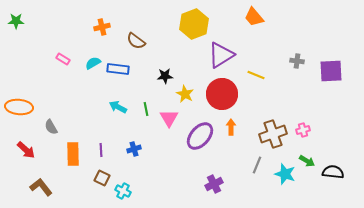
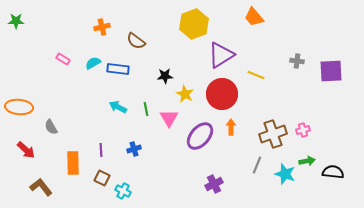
orange rectangle: moved 9 px down
green arrow: rotated 42 degrees counterclockwise
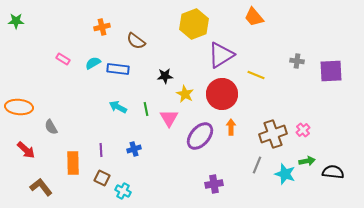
pink cross: rotated 24 degrees counterclockwise
purple cross: rotated 18 degrees clockwise
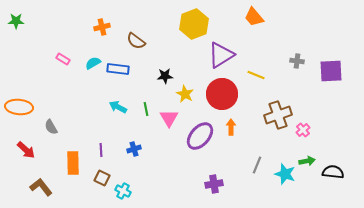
brown cross: moved 5 px right, 19 px up
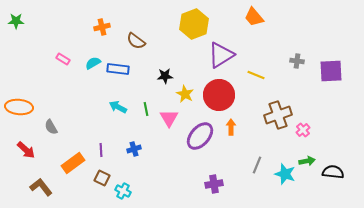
red circle: moved 3 px left, 1 px down
orange rectangle: rotated 55 degrees clockwise
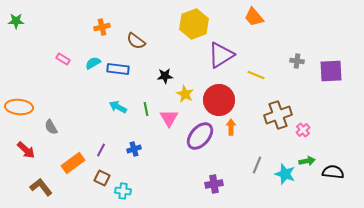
red circle: moved 5 px down
purple line: rotated 32 degrees clockwise
cyan cross: rotated 21 degrees counterclockwise
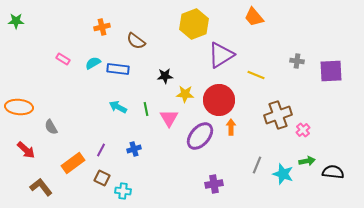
yellow star: rotated 24 degrees counterclockwise
cyan star: moved 2 px left
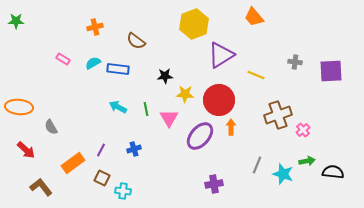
orange cross: moved 7 px left
gray cross: moved 2 px left, 1 px down
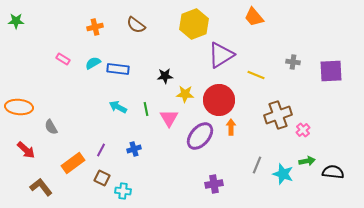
brown semicircle: moved 16 px up
gray cross: moved 2 px left
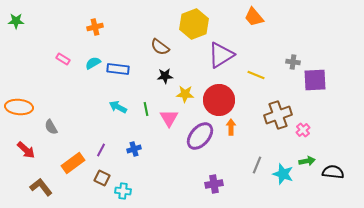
brown semicircle: moved 24 px right, 22 px down
purple square: moved 16 px left, 9 px down
